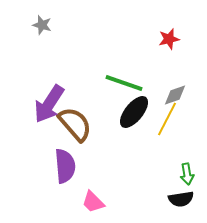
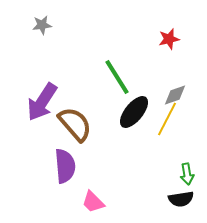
gray star: rotated 24 degrees counterclockwise
green line: moved 7 px left, 6 px up; rotated 39 degrees clockwise
purple arrow: moved 7 px left, 2 px up
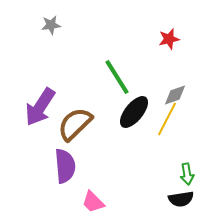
gray star: moved 9 px right
purple arrow: moved 2 px left, 5 px down
brown semicircle: rotated 93 degrees counterclockwise
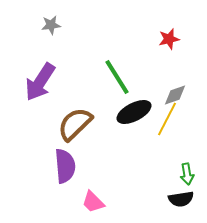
purple arrow: moved 25 px up
black ellipse: rotated 24 degrees clockwise
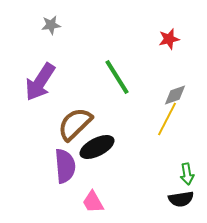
black ellipse: moved 37 px left, 35 px down
pink trapezoid: rotated 15 degrees clockwise
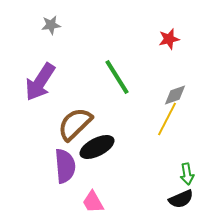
black semicircle: rotated 15 degrees counterclockwise
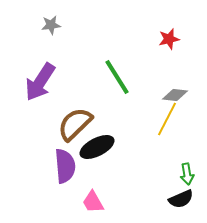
gray diamond: rotated 25 degrees clockwise
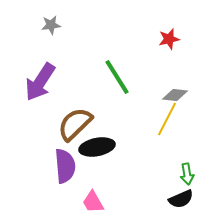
black ellipse: rotated 16 degrees clockwise
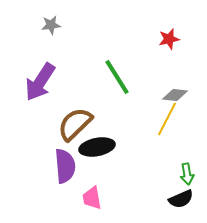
pink trapezoid: moved 1 px left, 4 px up; rotated 20 degrees clockwise
